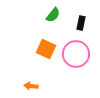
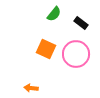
green semicircle: moved 1 px right, 1 px up
black rectangle: rotated 64 degrees counterclockwise
orange arrow: moved 2 px down
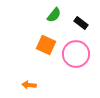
green semicircle: moved 1 px down
orange square: moved 4 px up
orange arrow: moved 2 px left, 3 px up
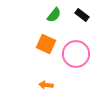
black rectangle: moved 1 px right, 8 px up
orange square: moved 1 px up
orange arrow: moved 17 px right
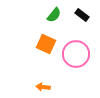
orange arrow: moved 3 px left, 2 px down
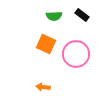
green semicircle: moved 1 px down; rotated 49 degrees clockwise
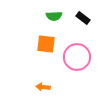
black rectangle: moved 1 px right, 3 px down
orange square: rotated 18 degrees counterclockwise
pink circle: moved 1 px right, 3 px down
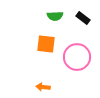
green semicircle: moved 1 px right
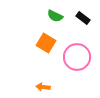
green semicircle: rotated 28 degrees clockwise
orange square: moved 1 px up; rotated 24 degrees clockwise
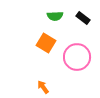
green semicircle: rotated 28 degrees counterclockwise
orange arrow: rotated 48 degrees clockwise
